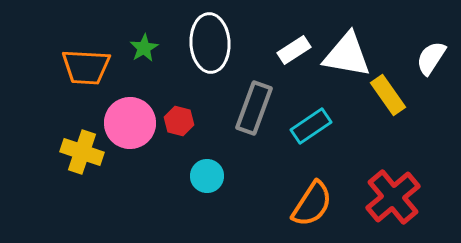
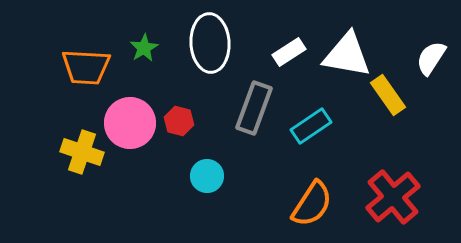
white rectangle: moved 5 px left, 2 px down
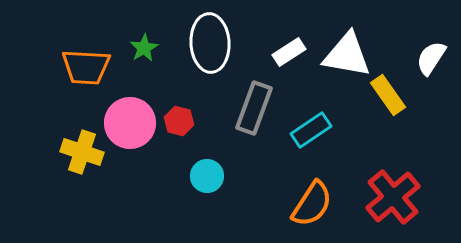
cyan rectangle: moved 4 px down
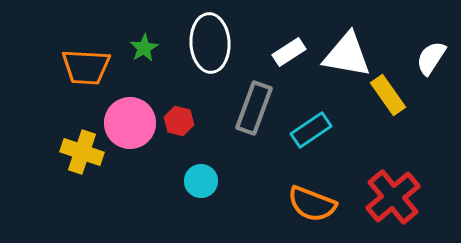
cyan circle: moved 6 px left, 5 px down
orange semicircle: rotated 78 degrees clockwise
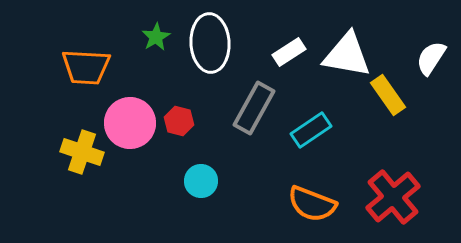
green star: moved 12 px right, 11 px up
gray rectangle: rotated 9 degrees clockwise
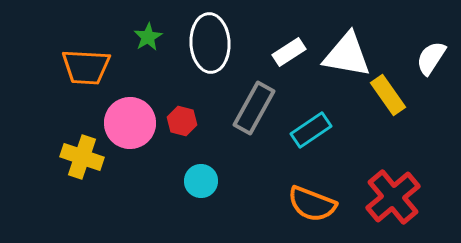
green star: moved 8 px left
red hexagon: moved 3 px right
yellow cross: moved 5 px down
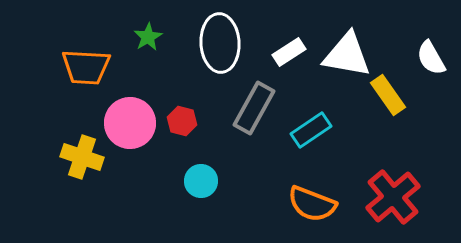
white ellipse: moved 10 px right
white semicircle: rotated 63 degrees counterclockwise
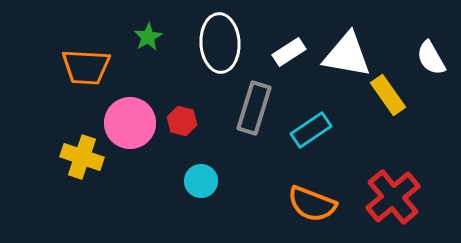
gray rectangle: rotated 12 degrees counterclockwise
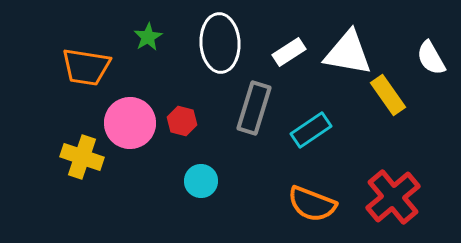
white triangle: moved 1 px right, 2 px up
orange trapezoid: rotated 6 degrees clockwise
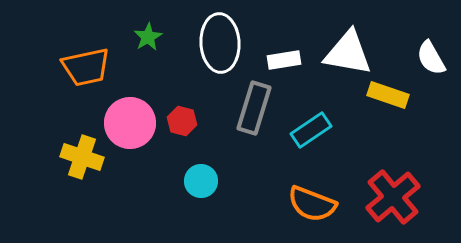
white rectangle: moved 5 px left, 8 px down; rotated 24 degrees clockwise
orange trapezoid: rotated 21 degrees counterclockwise
yellow rectangle: rotated 36 degrees counterclockwise
